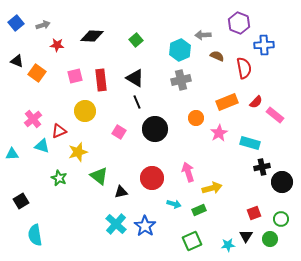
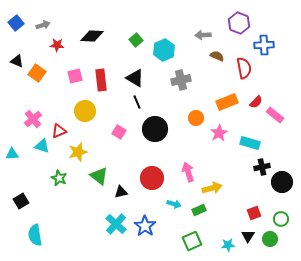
cyan hexagon at (180, 50): moved 16 px left
black triangle at (246, 236): moved 2 px right
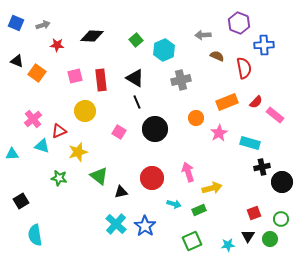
blue square at (16, 23): rotated 28 degrees counterclockwise
green star at (59, 178): rotated 14 degrees counterclockwise
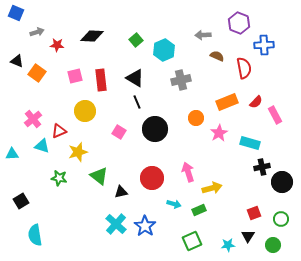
blue square at (16, 23): moved 10 px up
gray arrow at (43, 25): moved 6 px left, 7 px down
pink rectangle at (275, 115): rotated 24 degrees clockwise
green circle at (270, 239): moved 3 px right, 6 px down
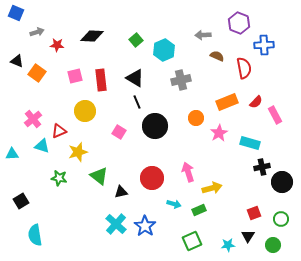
black circle at (155, 129): moved 3 px up
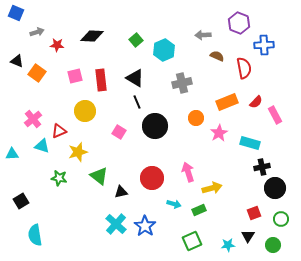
gray cross at (181, 80): moved 1 px right, 3 px down
black circle at (282, 182): moved 7 px left, 6 px down
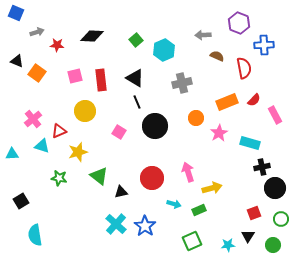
red semicircle at (256, 102): moved 2 px left, 2 px up
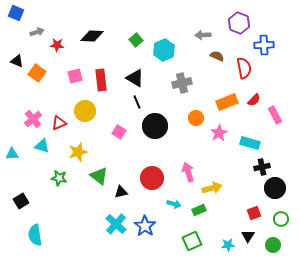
red triangle at (59, 131): moved 8 px up
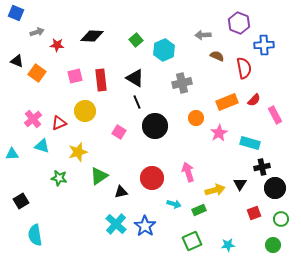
green triangle at (99, 176): rotated 48 degrees clockwise
yellow arrow at (212, 188): moved 3 px right, 2 px down
black triangle at (248, 236): moved 8 px left, 52 px up
